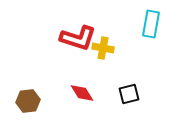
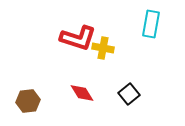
black square: rotated 25 degrees counterclockwise
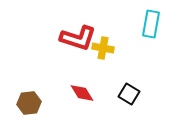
black square: rotated 20 degrees counterclockwise
brown hexagon: moved 1 px right, 2 px down
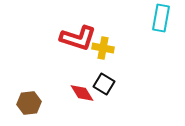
cyan rectangle: moved 10 px right, 6 px up
black square: moved 25 px left, 10 px up
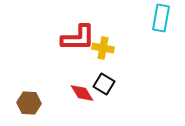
red L-shape: rotated 18 degrees counterclockwise
brown hexagon: rotated 10 degrees clockwise
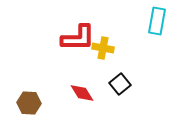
cyan rectangle: moved 4 px left, 3 px down
black square: moved 16 px right; rotated 20 degrees clockwise
